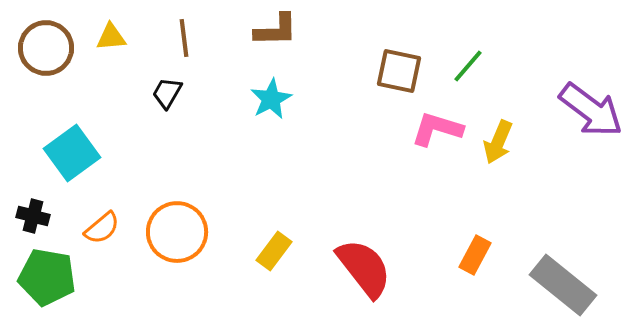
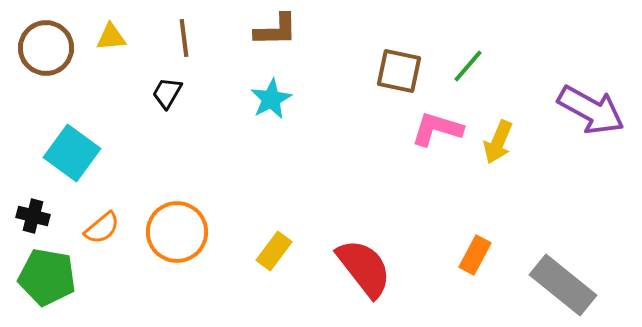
purple arrow: rotated 8 degrees counterclockwise
cyan square: rotated 18 degrees counterclockwise
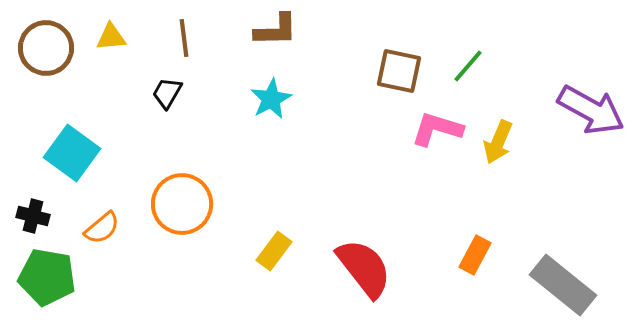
orange circle: moved 5 px right, 28 px up
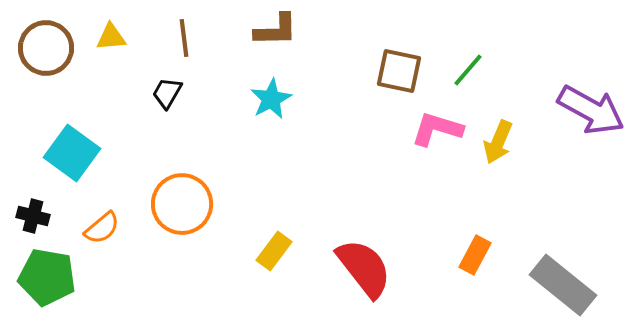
green line: moved 4 px down
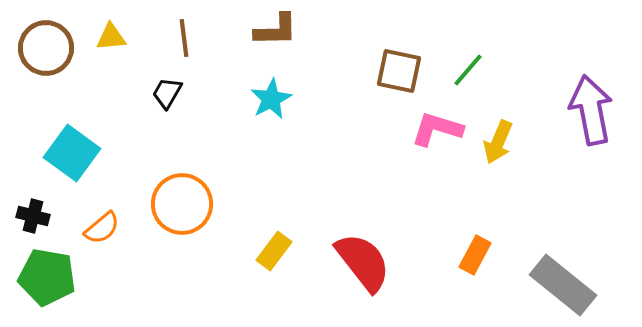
purple arrow: rotated 130 degrees counterclockwise
red semicircle: moved 1 px left, 6 px up
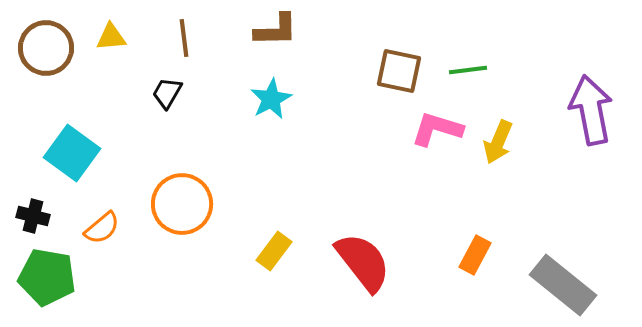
green line: rotated 42 degrees clockwise
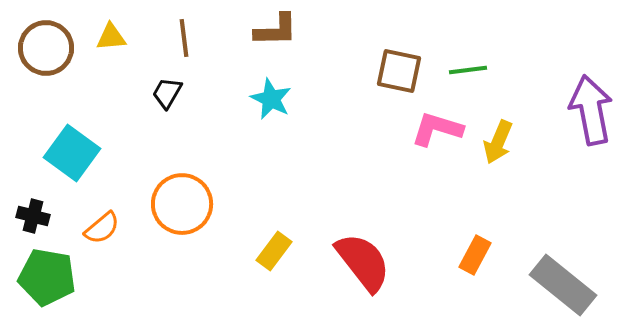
cyan star: rotated 18 degrees counterclockwise
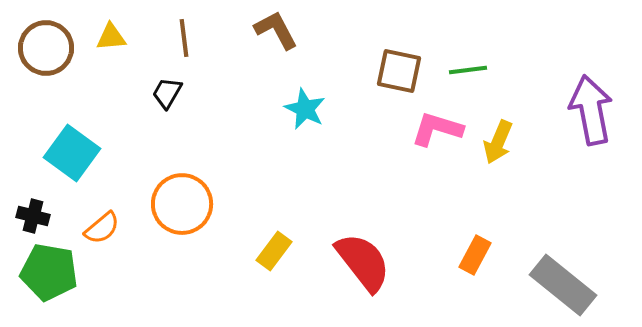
brown L-shape: rotated 117 degrees counterclockwise
cyan star: moved 34 px right, 10 px down
green pentagon: moved 2 px right, 5 px up
